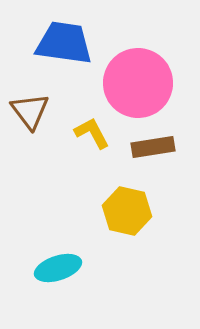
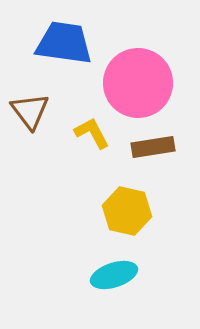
cyan ellipse: moved 56 px right, 7 px down
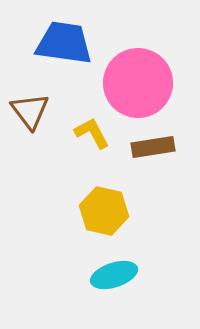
yellow hexagon: moved 23 px left
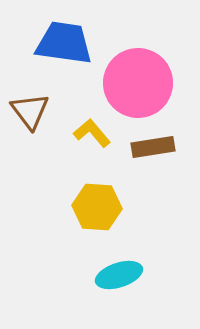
yellow L-shape: rotated 12 degrees counterclockwise
yellow hexagon: moved 7 px left, 4 px up; rotated 9 degrees counterclockwise
cyan ellipse: moved 5 px right
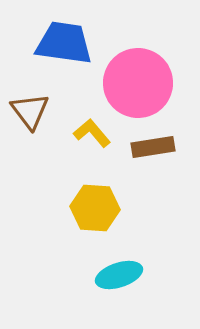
yellow hexagon: moved 2 px left, 1 px down
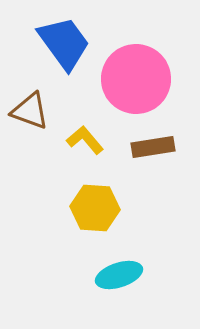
blue trapezoid: rotated 46 degrees clockwise
pink circle: moved 2 px left, 4 px up
brown triangle: rotated 33 degrees counterclockwise
yellow L-shape: moved 7 px left, 7 px down
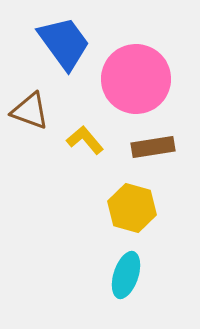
yellow hexagon: moved 37 px right; rotated 12 degrees clockwise
cyan ellipse: moved 7 px right; rotated 54 degrees counterclockwise
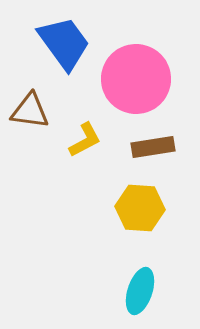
brown triangle: rotated 12 degrees counterclockwise
yellow L-shape: rotated 102 degrees clockwise
yellow hexagon: moved 8 px right; rotated 12 degrees counterclockwise
cyan ellipse: moved 14 px right, 16 px down
